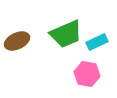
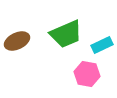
cyan rectangle: moved 5 px right, 3 px down
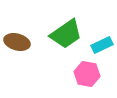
green trapezoid: rotated 12 degrees counterclockwise
brown ellipse: moved 1 px down; rotated 40 degrees clockwise
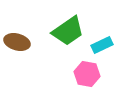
green trapezoid: moved 2 px right, 3 px up
